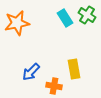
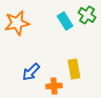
cyan rectangle: moved 3 px down
orange cross: rotated 14 degrees counterclockwise
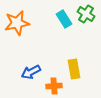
green cross: moved 1 px left, 1 px up
cyan rectangle: moved 1 px left, 2 px up
blue arrow: rotated 18 degrees clockwise
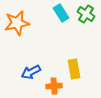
cyan rectangle: moved 3 px left, 6 px up
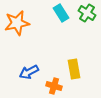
green cross: moved 1 px right, 1 px up
blue arrow: moved 2 px left
orange cross: rotated 21 degrees clockwise
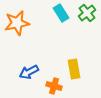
green cross: rotated 18 degrees clockwise
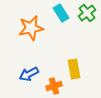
orange star: moved 14 px right, 5 px down
blue arrow: moved 2 px down
orange cross: rotated 35 degrees counterclockwise
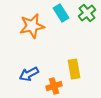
orange star: moved 1 px right, 2 px up
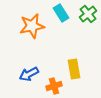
green cross: moved 1 px right, 1 px down
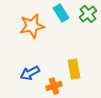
blue arrow: moved 1 px right, 1 px up
